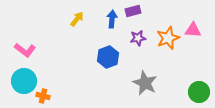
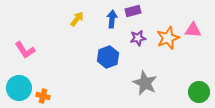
pink L-shape: rotated 20 degrees clockwise
cyan circle: moved 5 px left, 7 px down
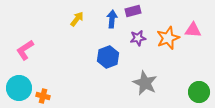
pink L-shape: rotated 90 degrees clockwise
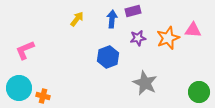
pink L-shape: rotated 10 degrees clockwise
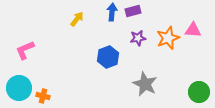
blue arrow: moved 7 px up
gray star: moved 1 px down
